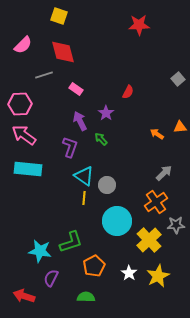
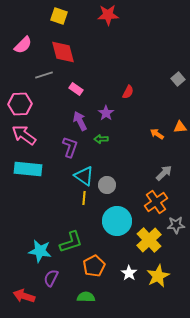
red star: moved 31 px left, 10 px up
green arrow: rotated 48 degrees counterclockwise
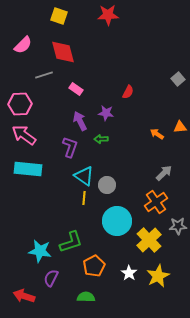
purple star: rotated 28 degrees counterclockwise
gray star: moved 2 px right, 1 px down
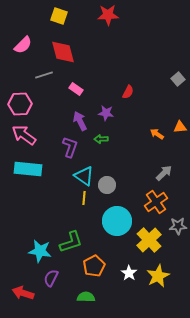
red arrow: moved 1 px left, 3 px up
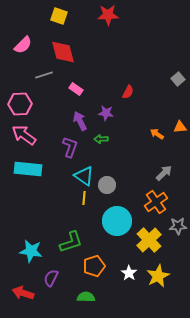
cyan star: moved 9 px left
orange pentagon: rotated 10 degrees clockwise
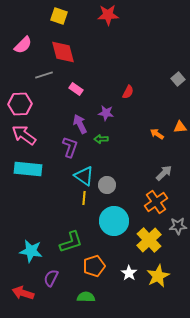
purple arrow: moved 3 px down
cyan circle: moved 3 px left
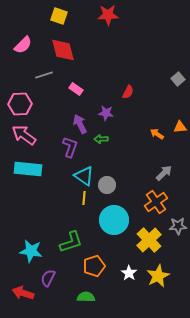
red diamond: moved 2 px up
cyan circle: moved 1 px up
purple semicircle: moved 3 px left
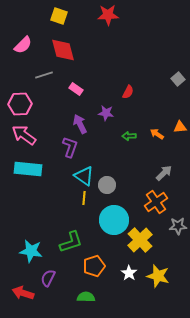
green arrow: moved 28 px right, 3 px up
yellow cross: moved 9 px left
yellow star: rotated 30 degrees counterclockwise
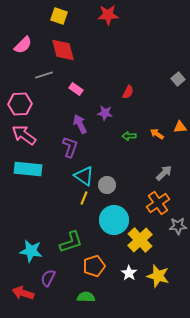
purple star: moved 1 px left
yellow line: rotated 16 degrees clockwise
orange cross: moved 2 px right, 1 px down
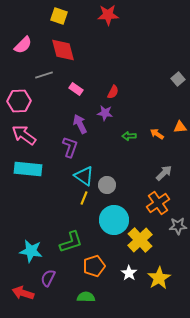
red semicircle: moved 15 px left
pink hexagon: moved 1 px left, 3 px up
yellow star: moved 1 px right, 2 px down; rotated 25 degrees clockwise
